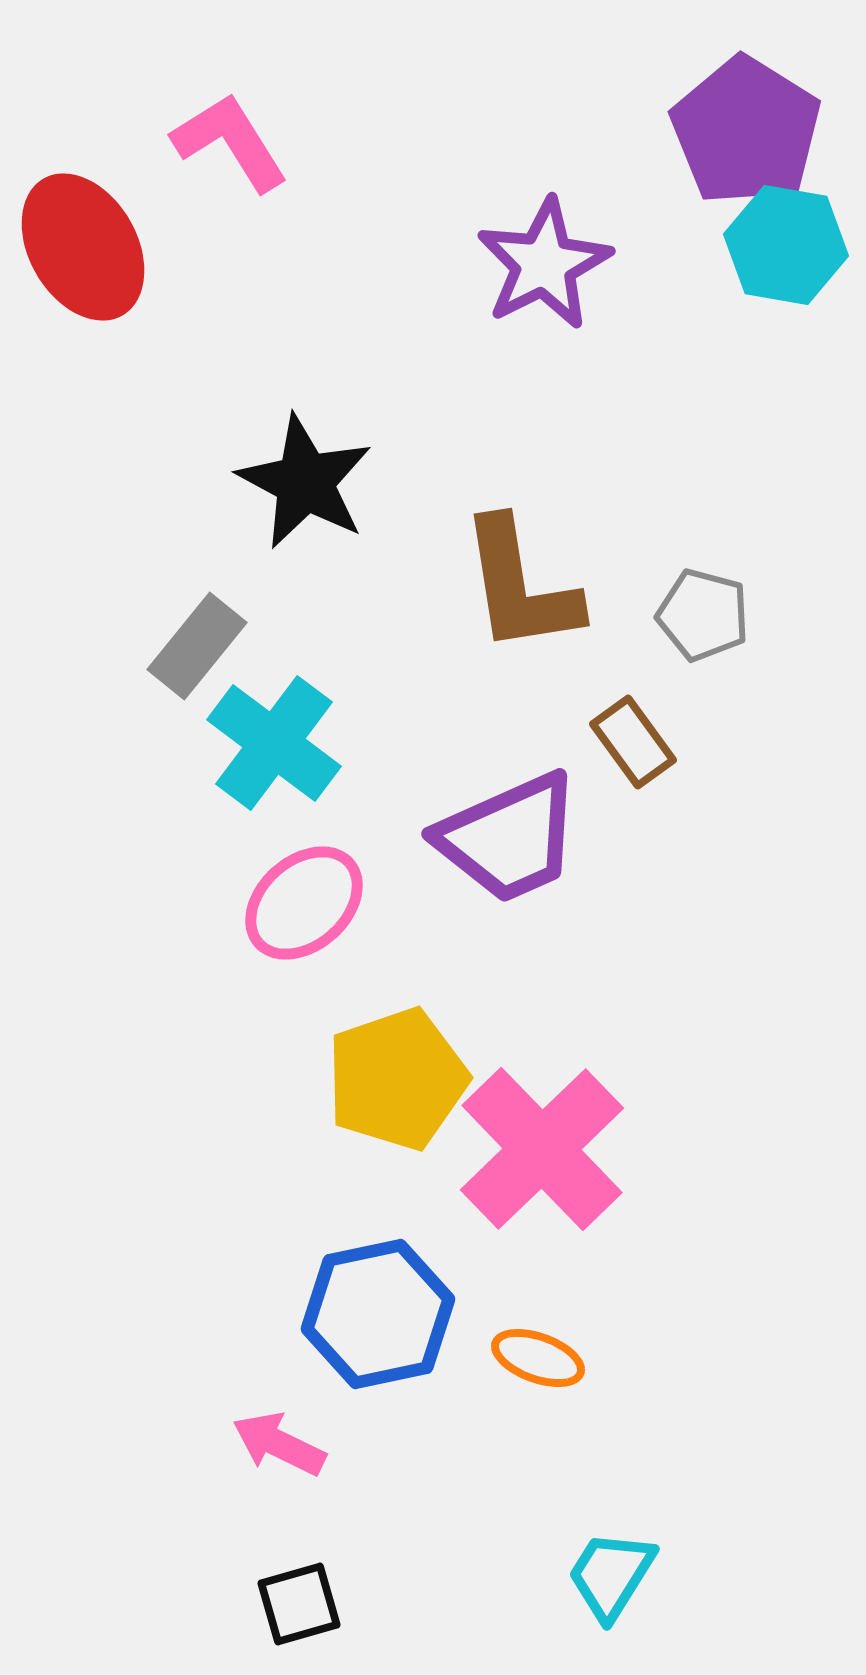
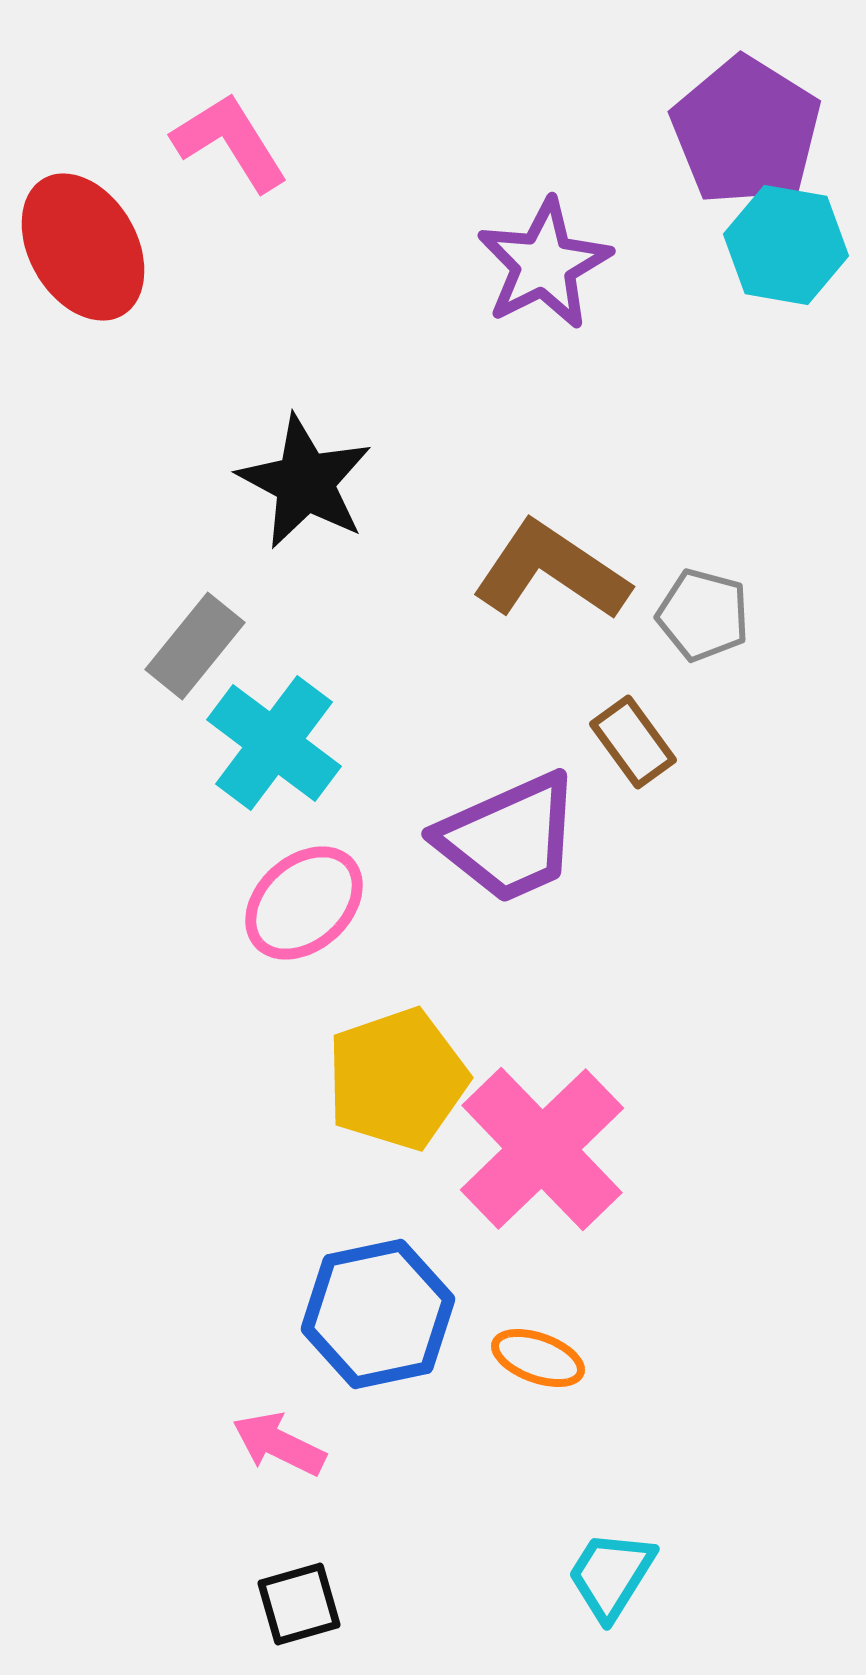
brown L-shape: moved 31 px right, 15 px up; rotated 133 degrees clockwise
gray rectangle: moved 2 px left
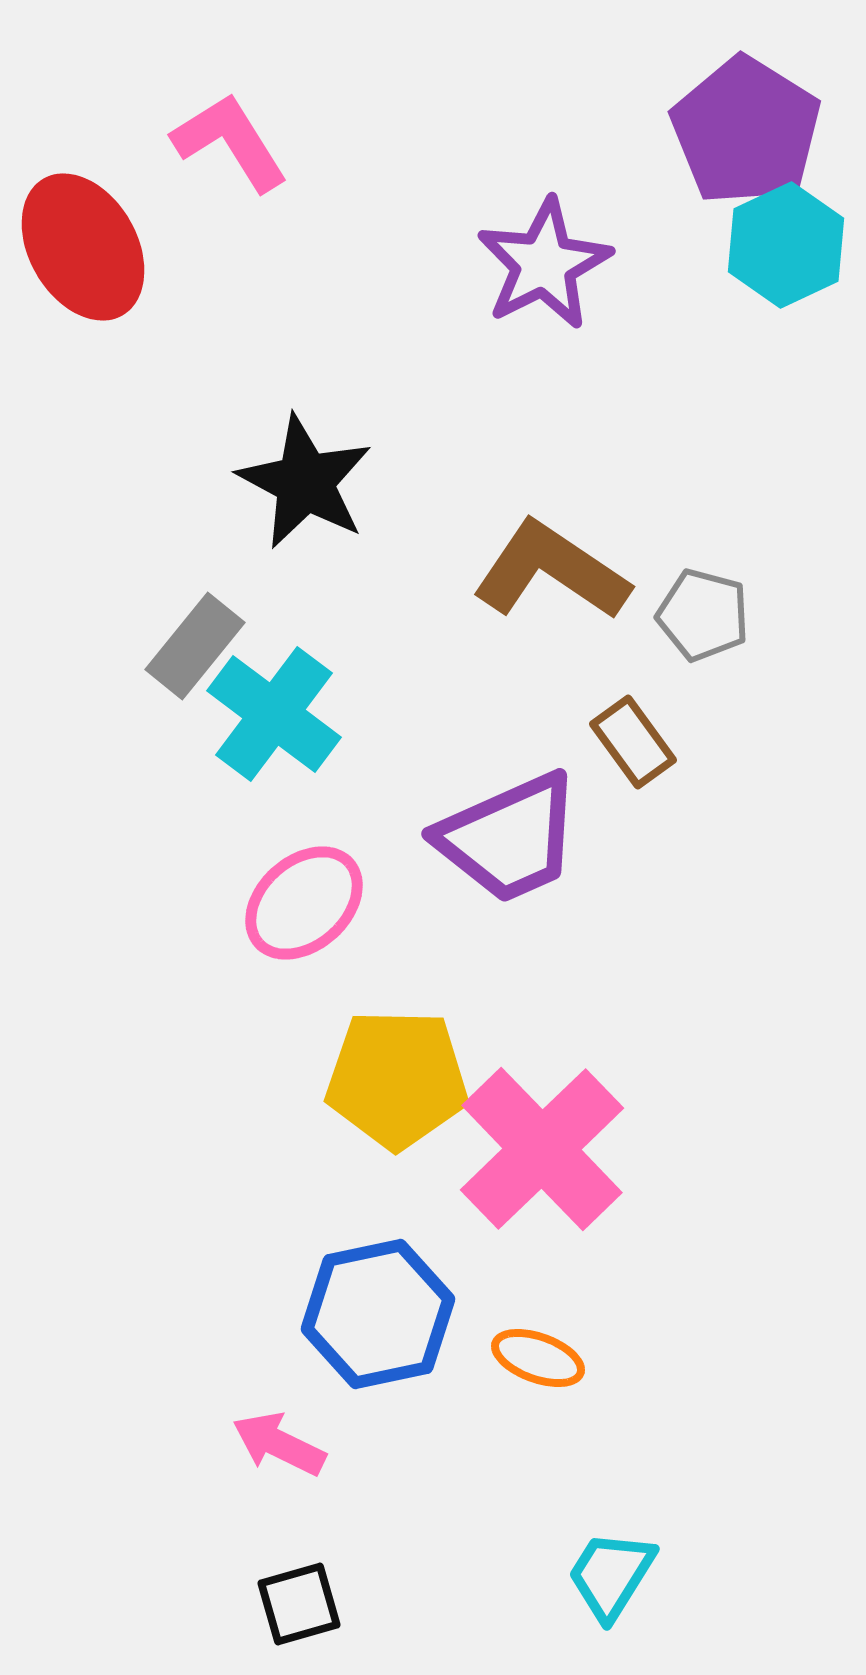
cyan hexagon: rotated 25 degrees clockwise
cyan cross: moved 29 px up
yellow pentagon: rotated 20 degrees clockwise
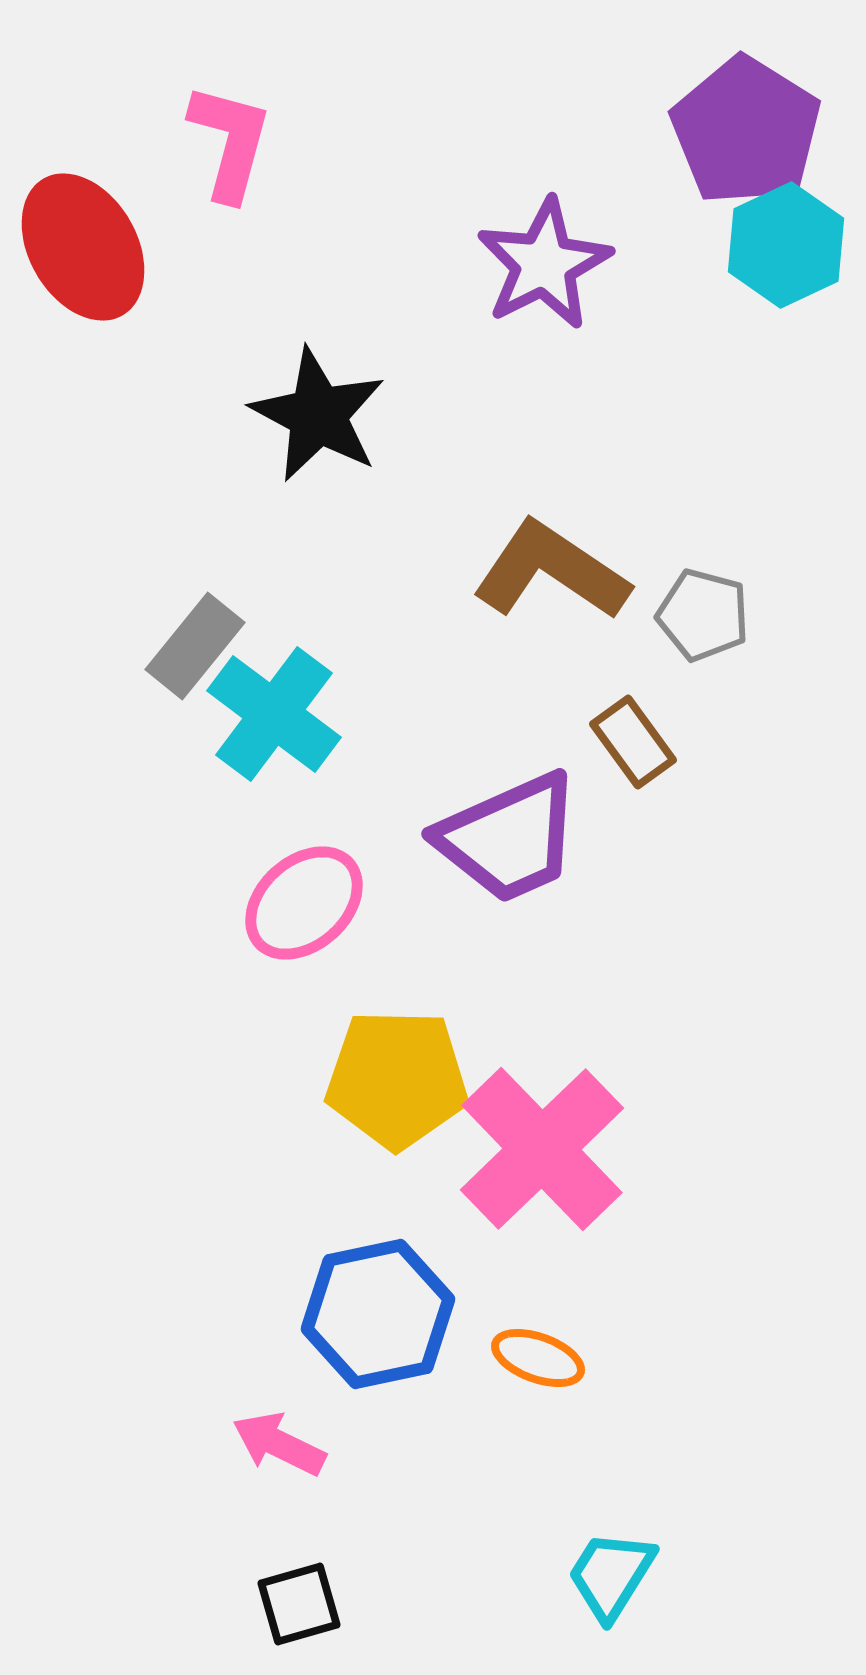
pink L-shape: rotated 47 degrees clockwise
black star: moved 13 px right, 67 px up
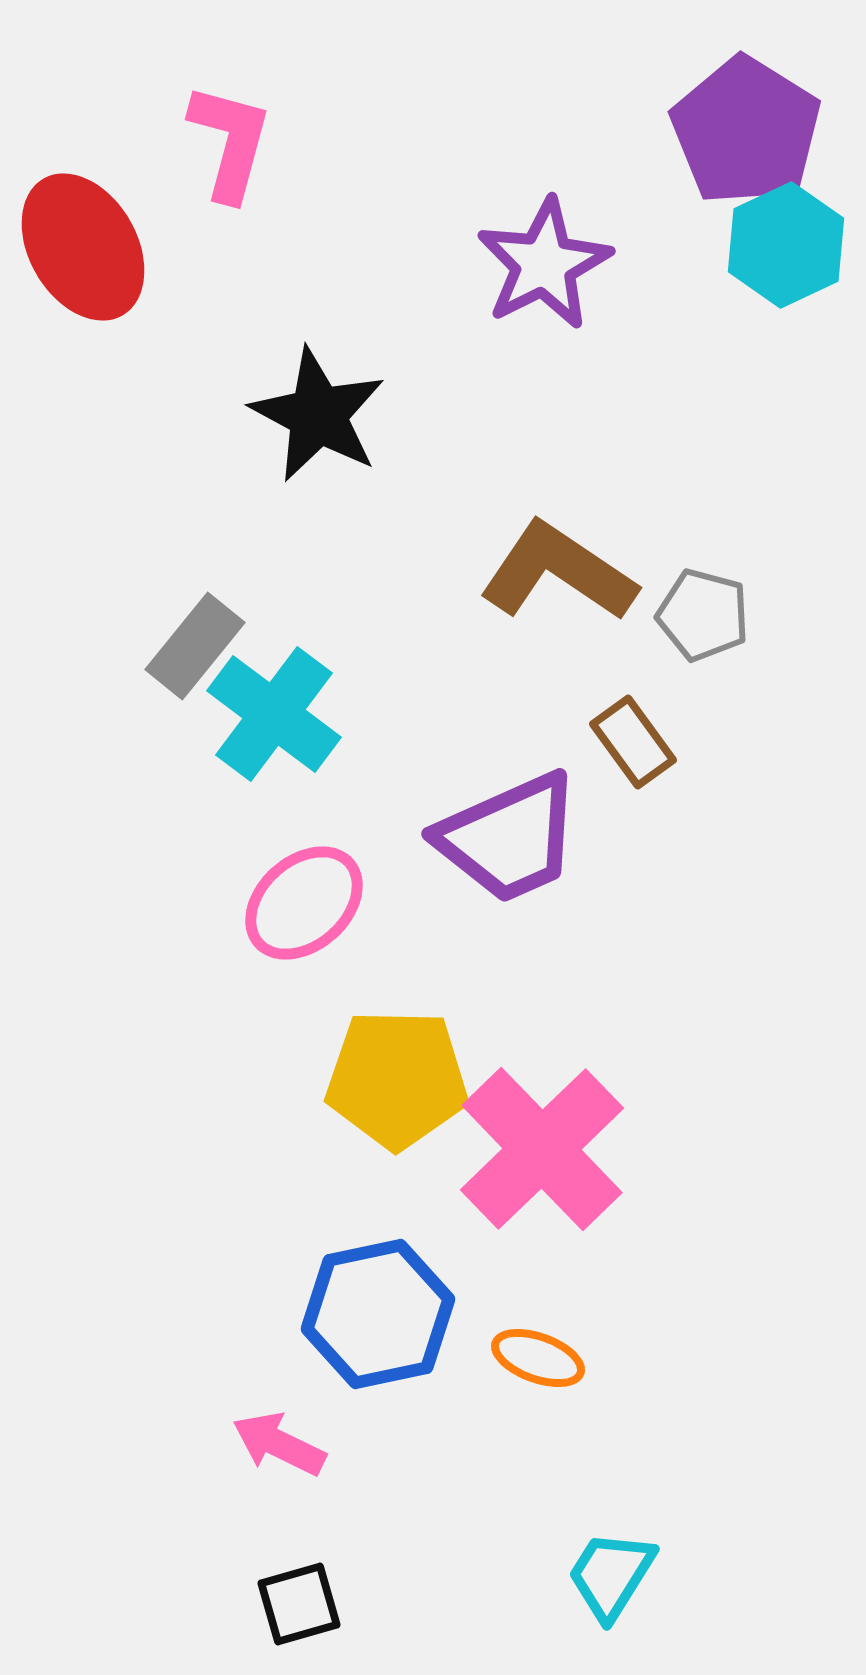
brown L-shape: moved 7 px right, 1 px down
